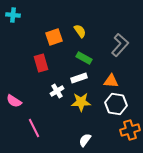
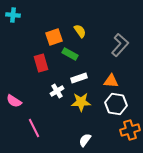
green rectangle: moved 14 px left, 4 px up
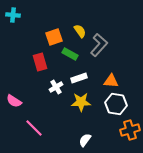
gray L-shape: moved 21 px left
red rectangle: moved 1 px left, 1 px up
white cross: moved 1 px left, 4 px up
pink line: rotated 18 degrees counterclockwise
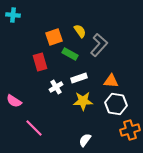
yellow star: moved 2 px right, 1 px up
